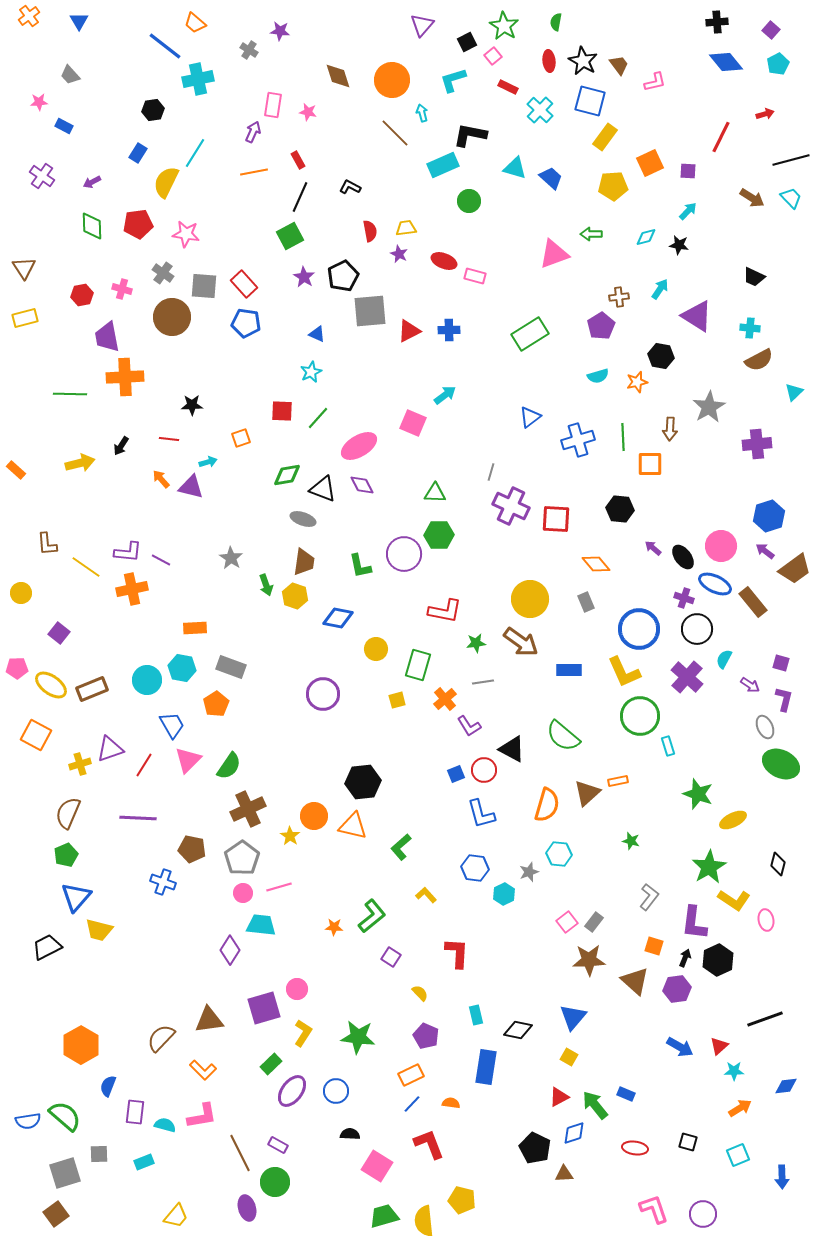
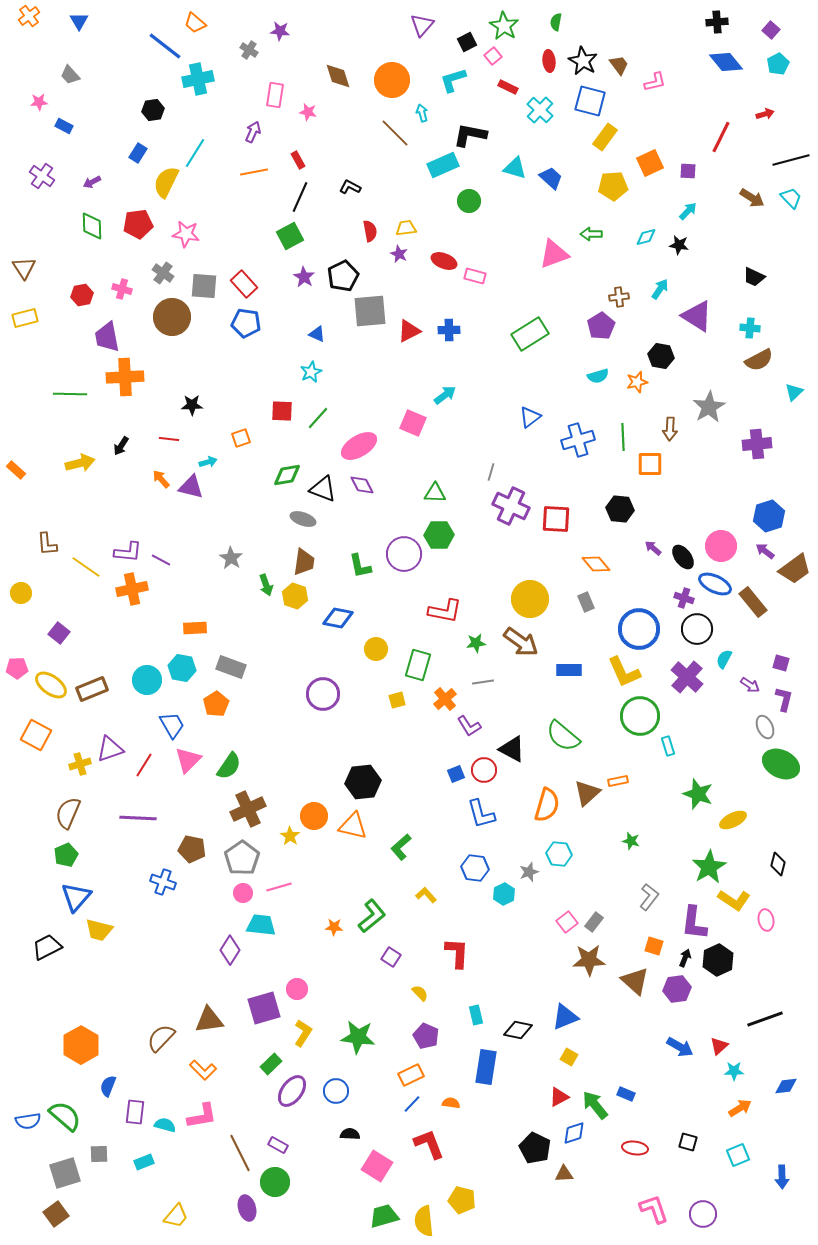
pink rectangle at (273, 105): moved 2 px right, 10 px up
blue triangle at (573, 1017): moved 8 px left; rotated 28 degrees clockwise
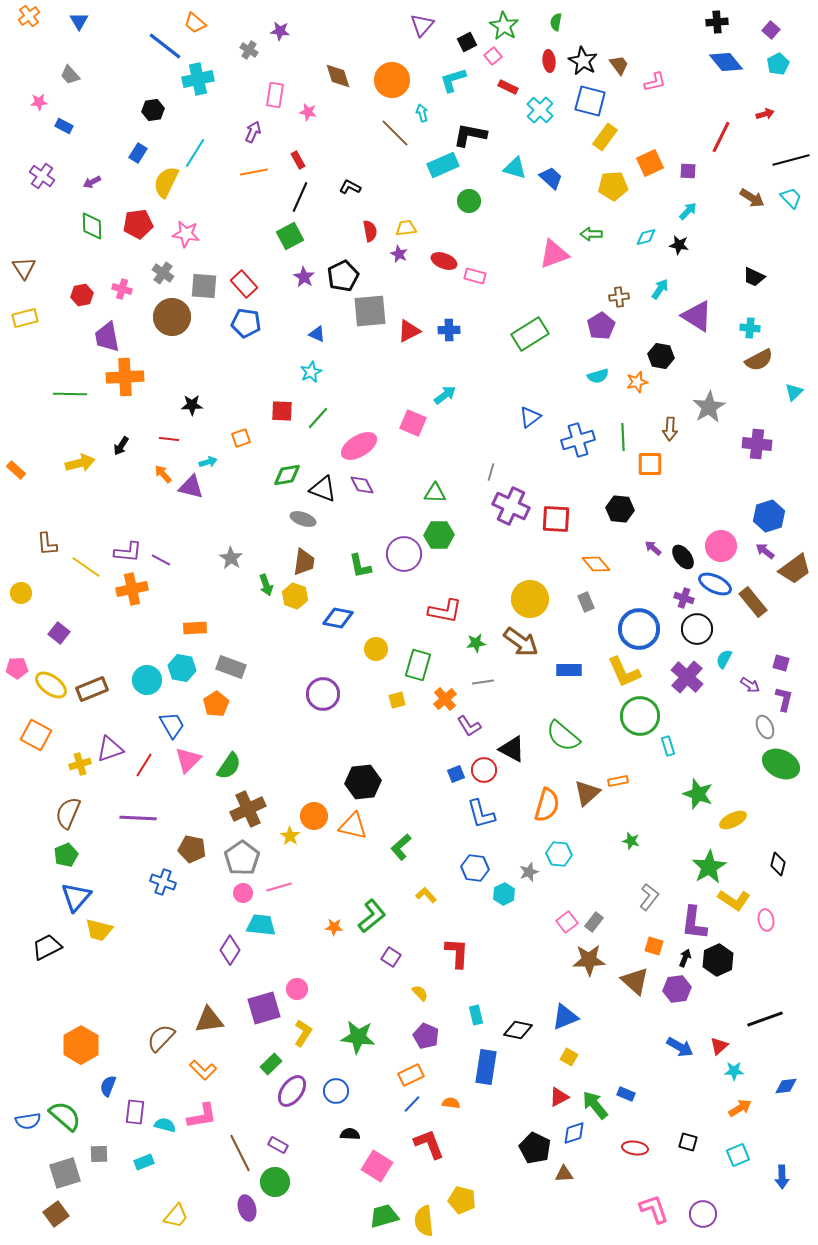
purple cross at (757, 444): rotated 12 degrees clockwise
orange arrow at (161, 479): moved 2 px right, 5 px up
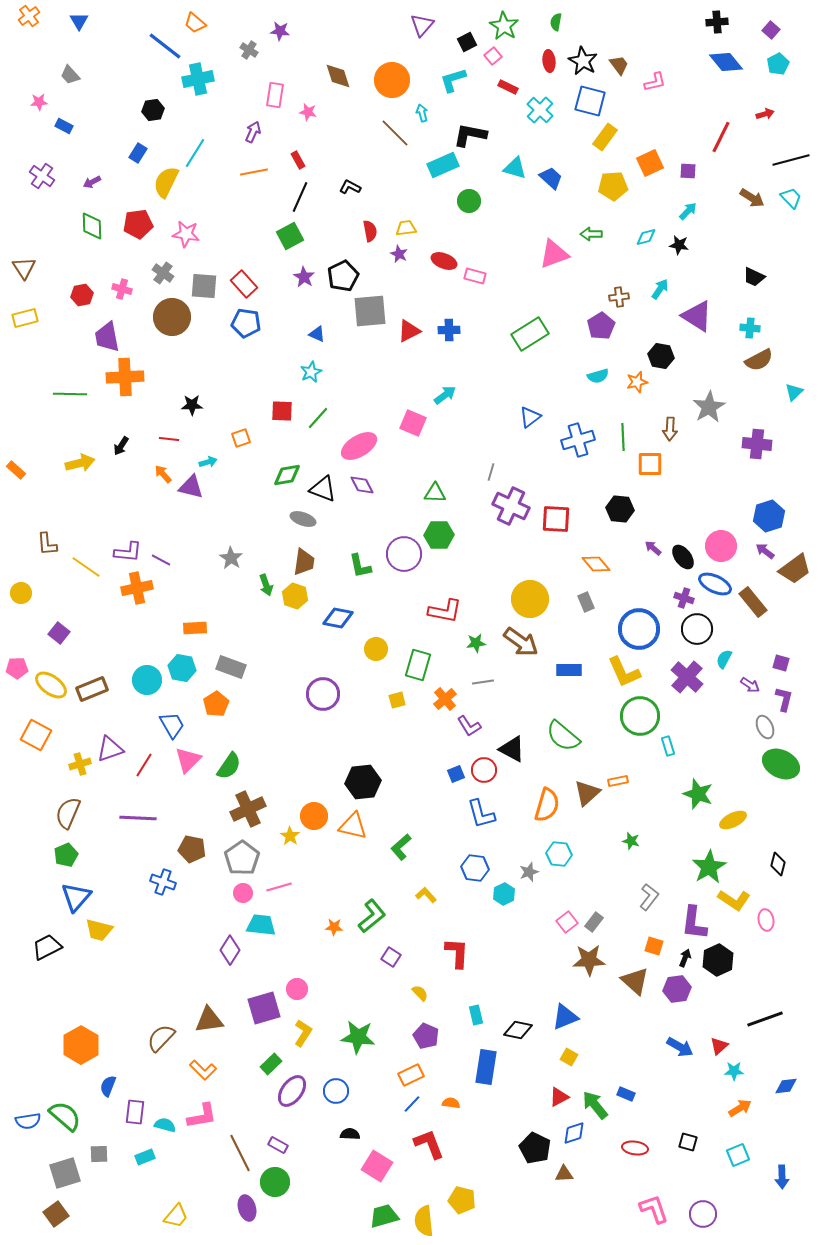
orange cross at (132, 589): moved 5 px right, 1 px up
cyan rectangle at (144, 1162): moved 1 px right, 5 px up
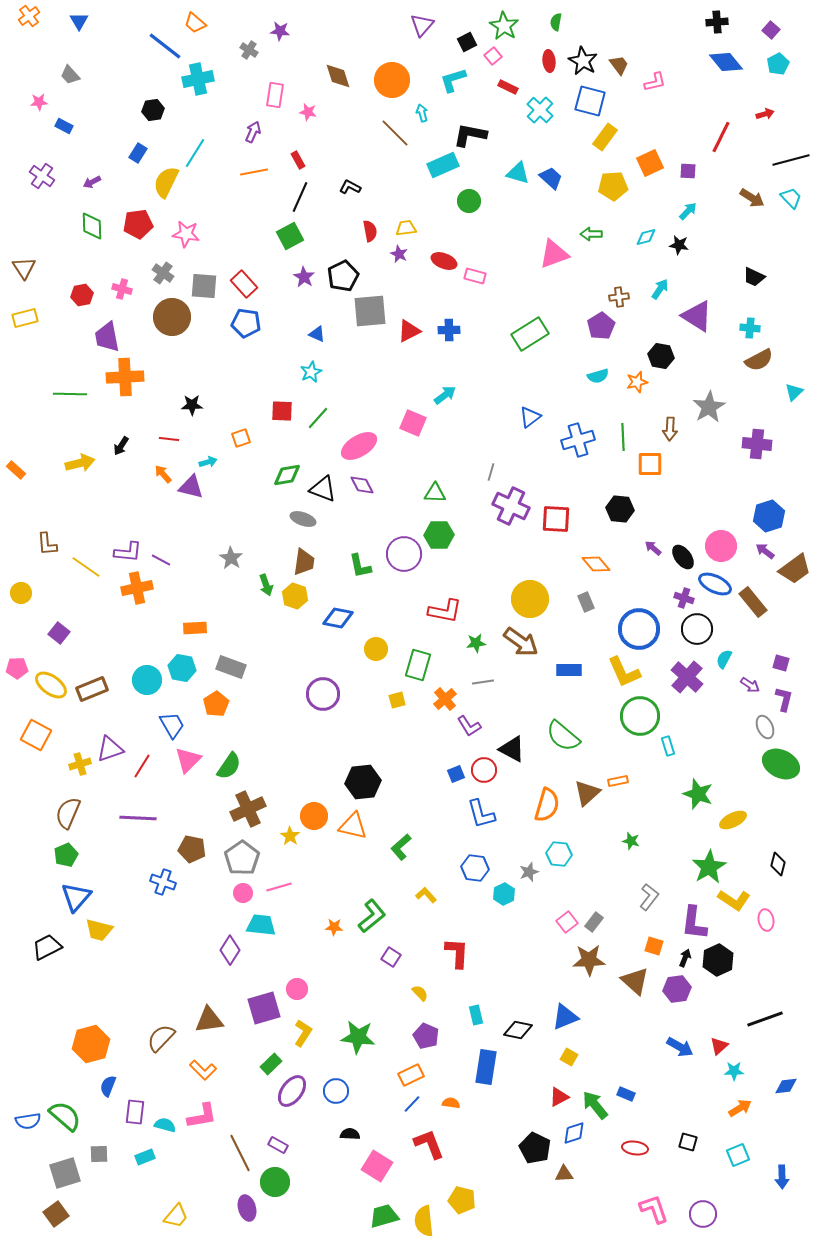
cyan triangle at (515, 168): moved 3 px right, 5 px down
red line at (144, 765): moved 2 px left, 1 px down
orange hexagon at (81, 1045): moved 10 px right, 1 px up; rotated 15 degrees clockwise
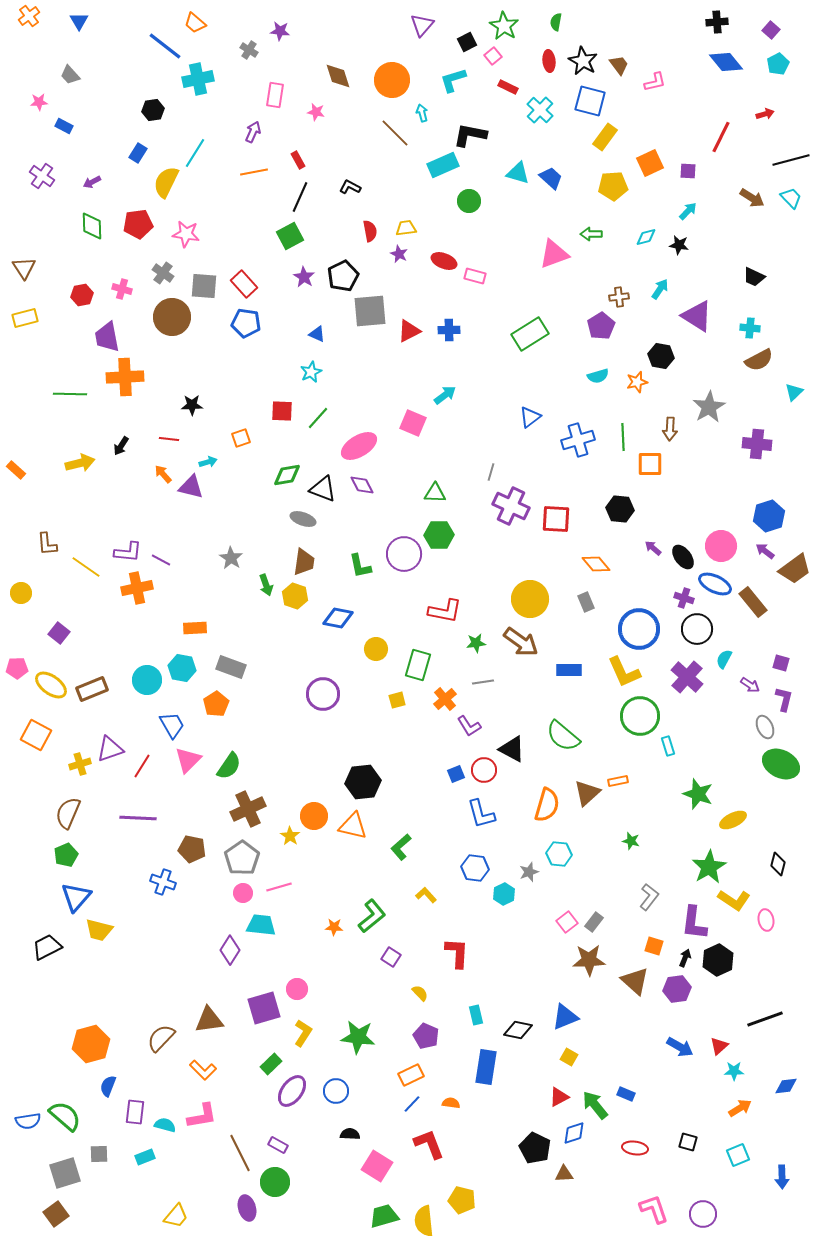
pink star at (308, 112): moved 8 px right
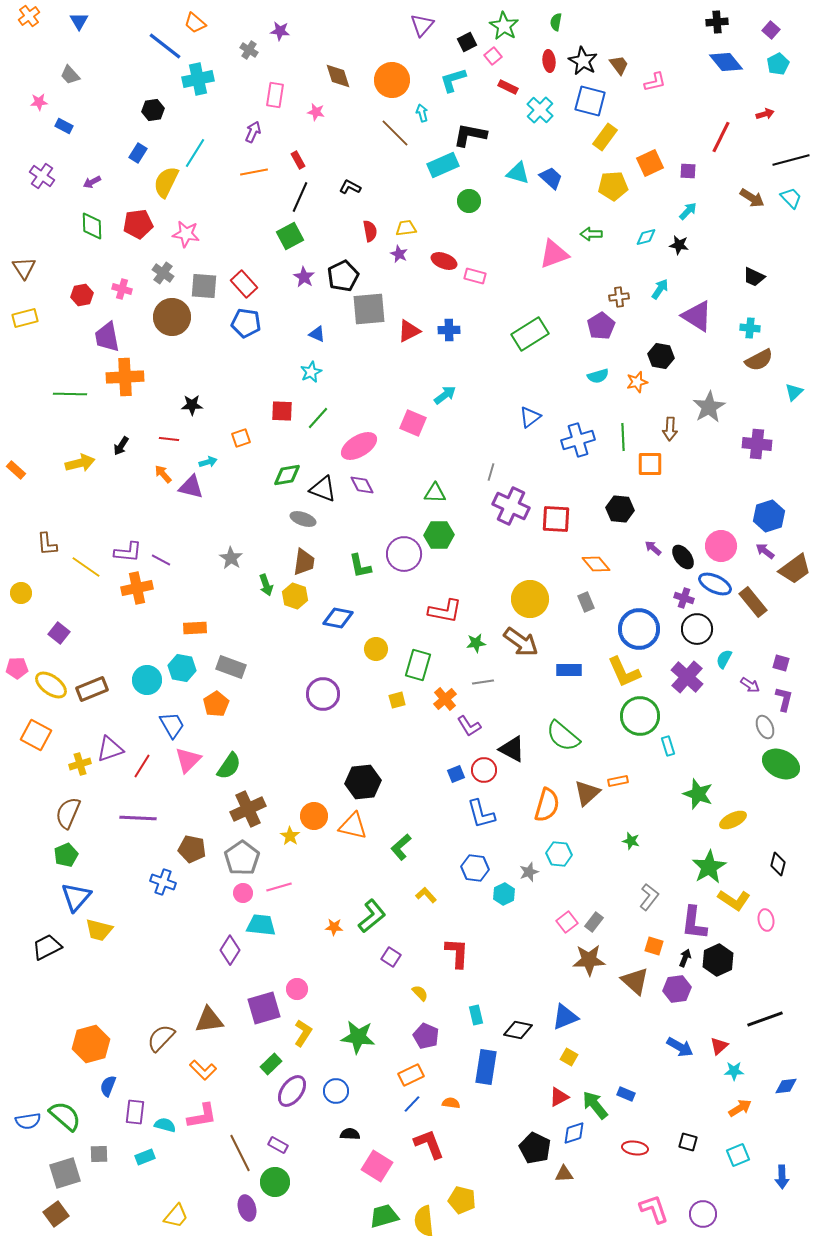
gray square at (370, 311): moved 1 px left, 2 px up
